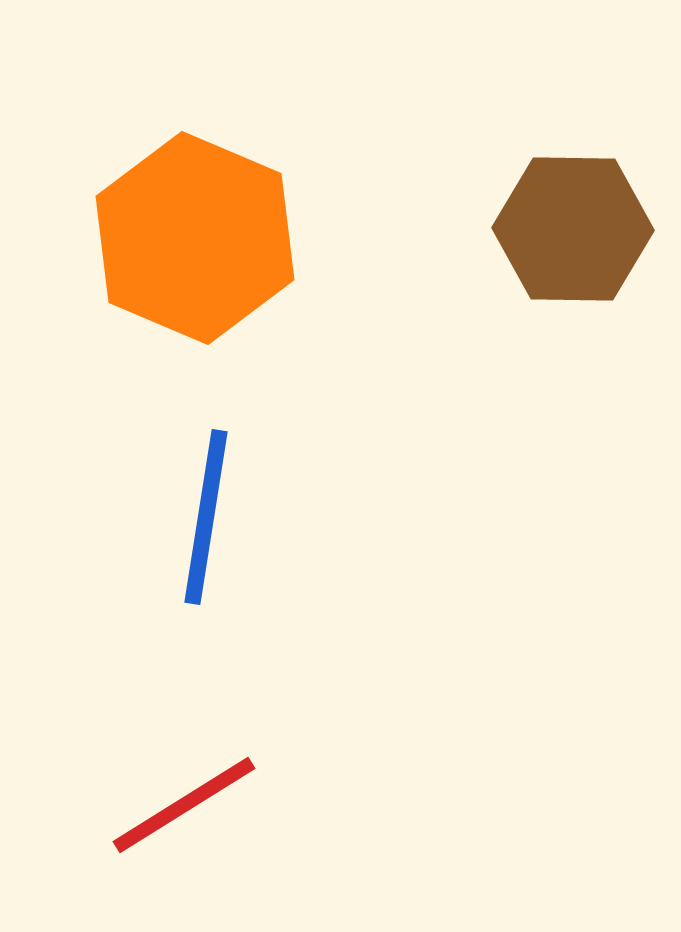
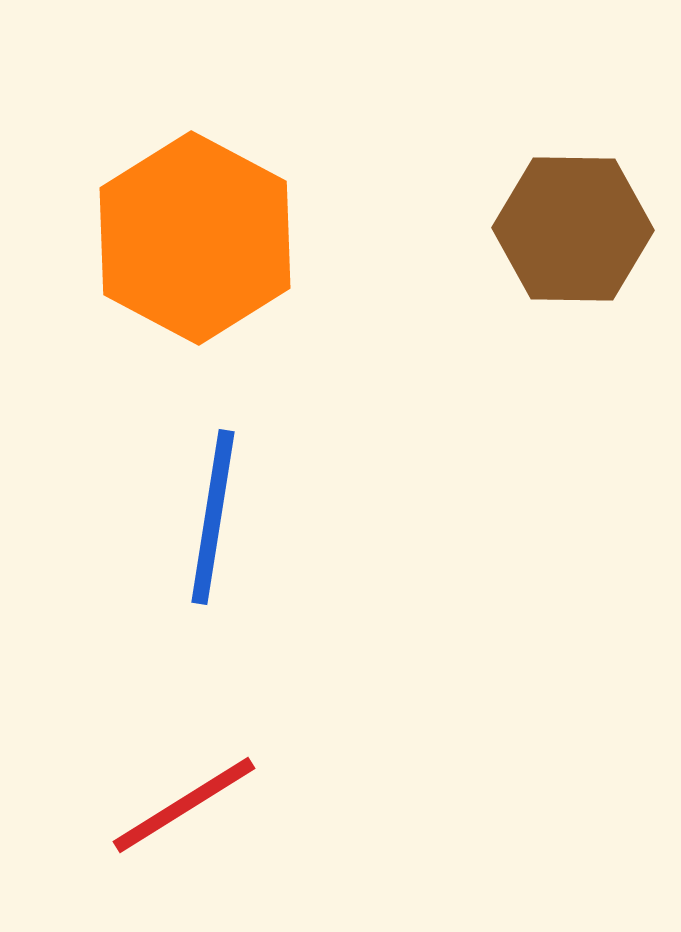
orange hexagon: rotated 5 degrees clockwise
blue line: moved 7 px right
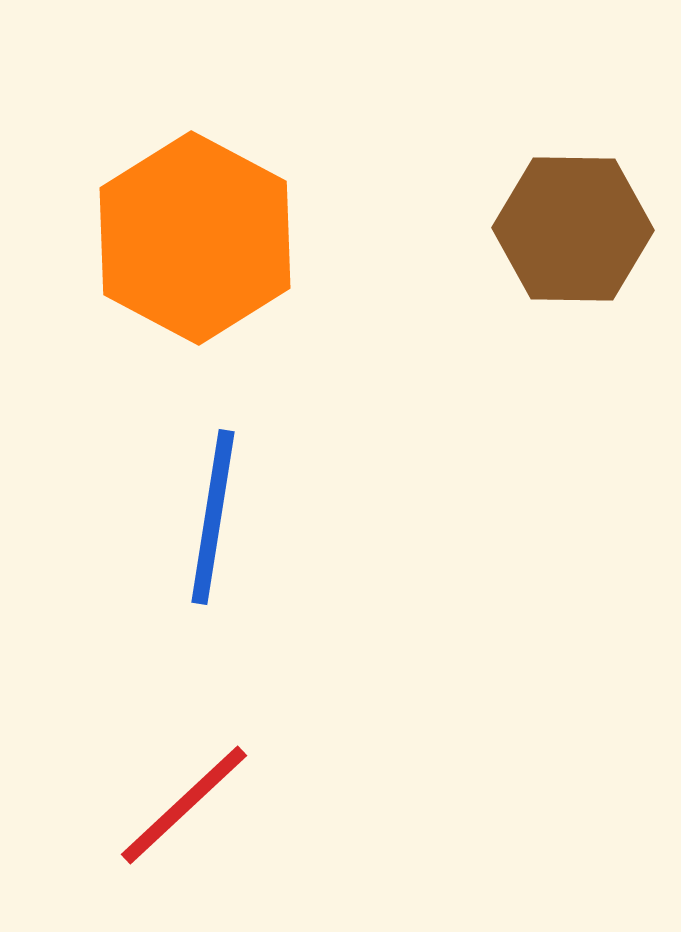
red line: rotated 11 degrees counterclockwise
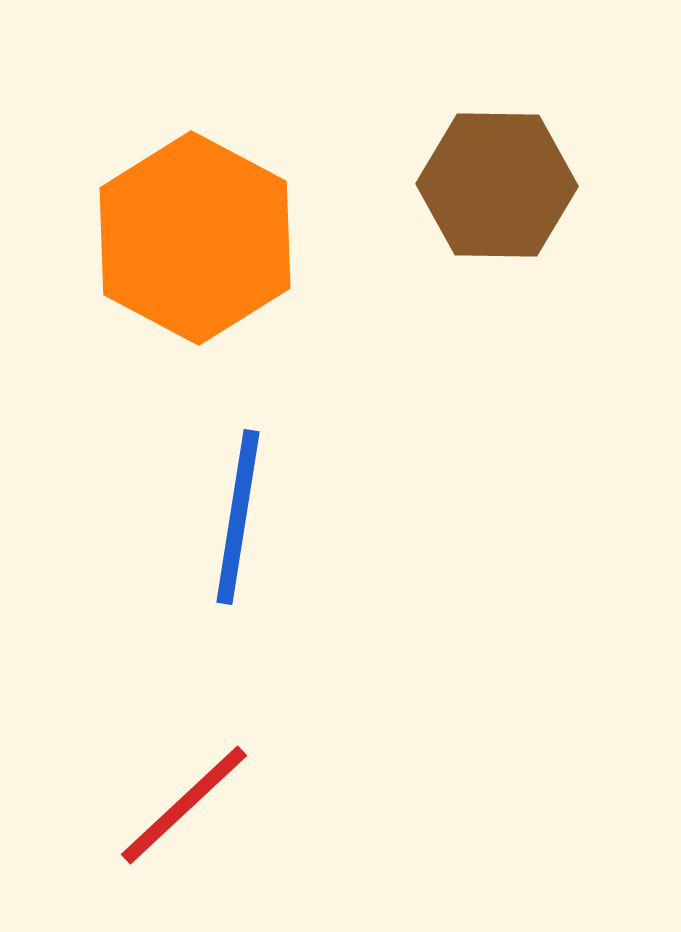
brown hexagon: moved 76 px left, 44 px up
blue line: moved 25 px right
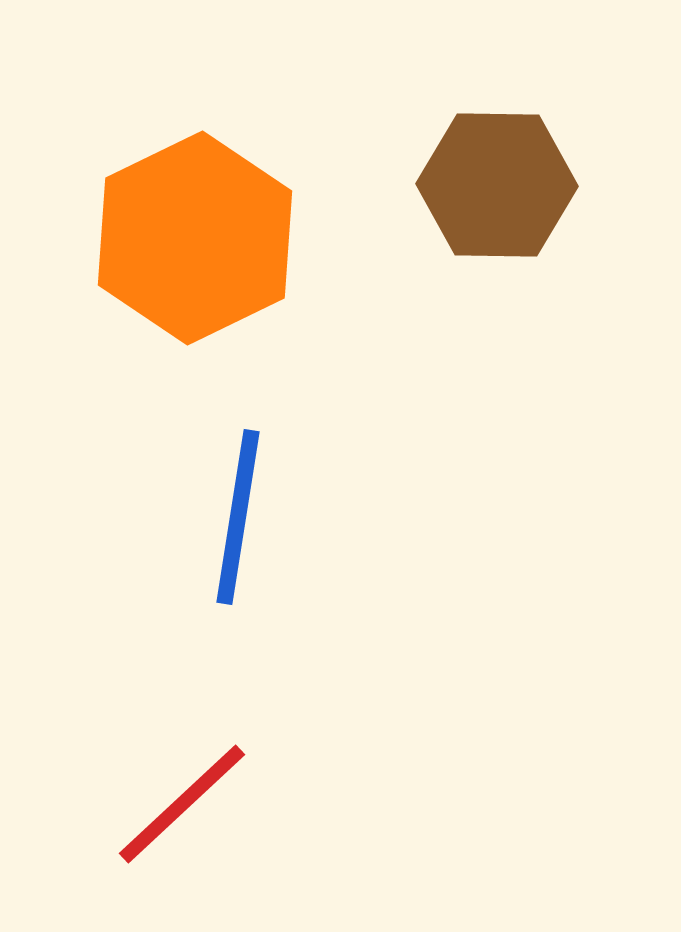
orange hexagon: rotated 6 degrees clockwise
red line: moved 2 px left, 1 px up
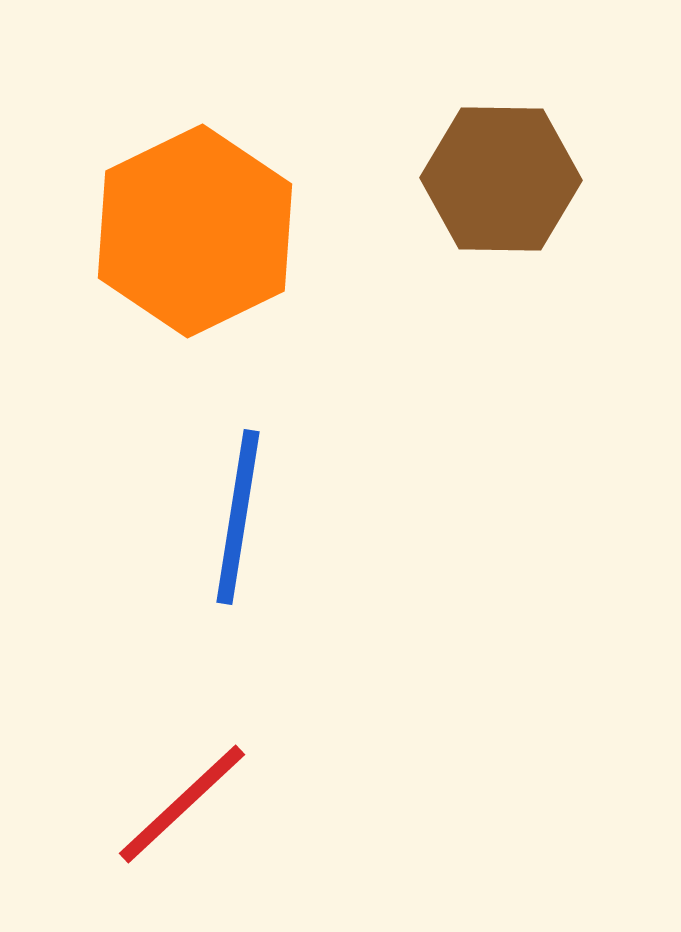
brown hexagon: moved 4 px right, 6 px up
orange hexagon: moved 7 px up
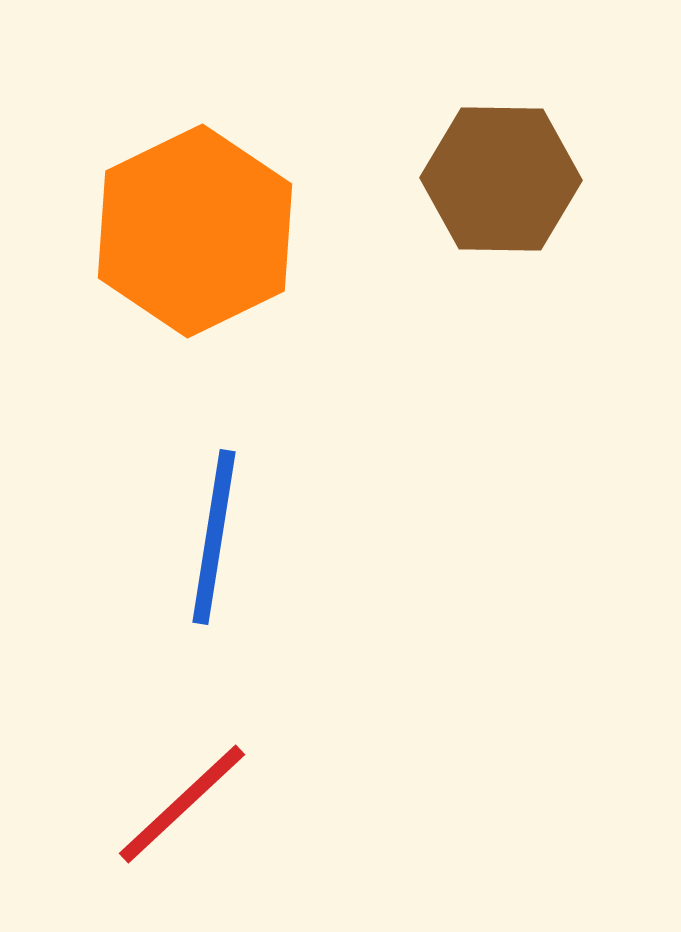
blue line: moved 24 px left, 20 px down
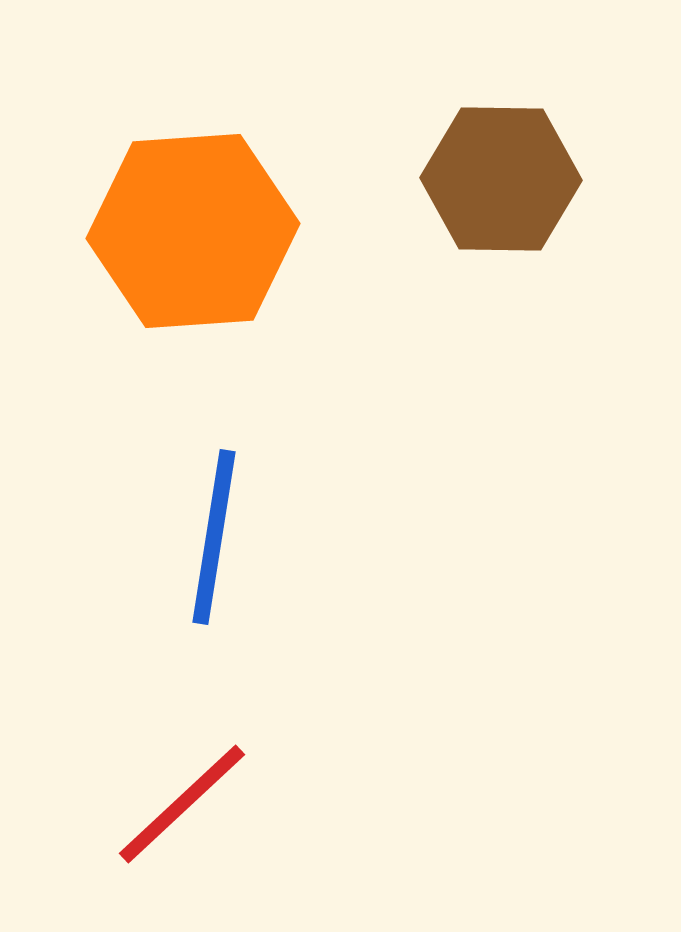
orange hexagon: moved 2 px left; rotated 22 degrees clockwise
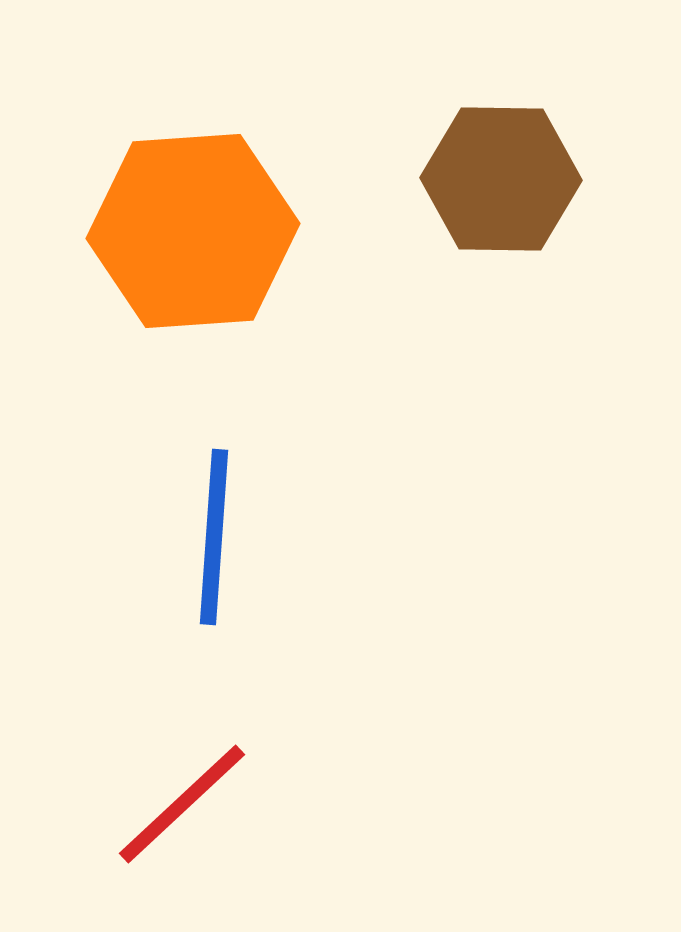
blue line: rotated 5 degrees counterclockwise
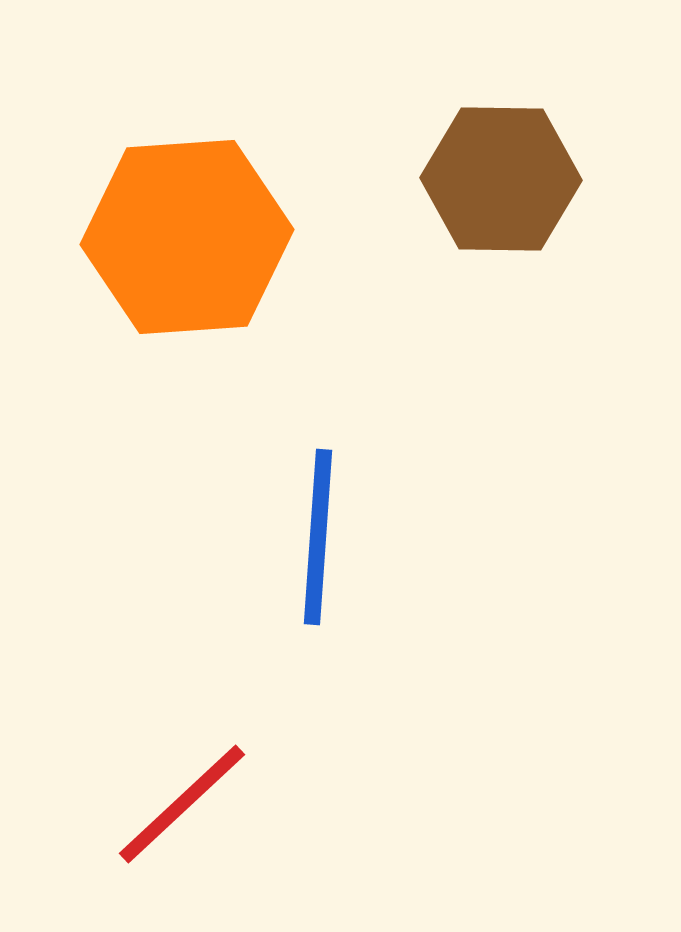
orange hexagon: moved 6 px left, 6 px down
blue line: moved 104 px right
